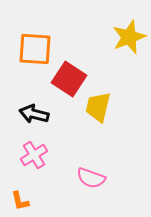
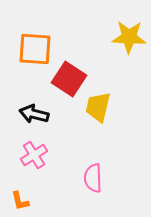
yellow star: rotated 24 degrees clockwise
pink semicircle: moved 2 px right; rotated 68 degrees clockwise
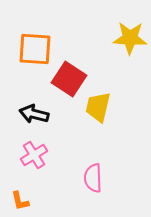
yellow star: moved 1 px right, 1 px down
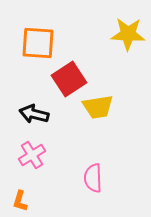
yellow star: moved 2 px left, 4 px up
orange square: moved 3 px right, 6 px up
red square: rotated 24 degrees clockwise
yellow trapezoid: rotated 112 degrees counterclockwise
pink cross: moved 2 px left
orange L-shape: rotated 30 degrees clockwise
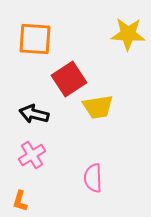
orange square: moved 3 px left, 4 px up
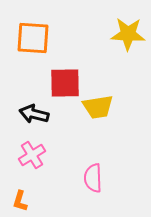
orange square: moved 2 px left, 1 px up
red square: moved 4 px left, 4 px down; rotated 32 degrees clockwise
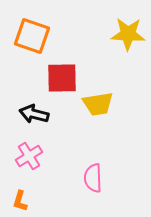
orange square: moved 1 px left, 2 px up; rotated 15 degrees clockwise
red square: moved 3 px left, 5 px up
yellow trapezoid: moved 3 px up
pink cross: moved 3 px left, 1 px down
